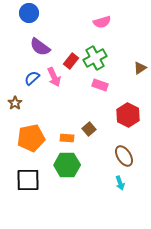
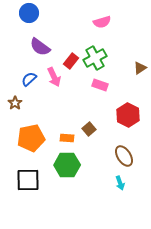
blue semicircle: moved 3 px left, 1 px down
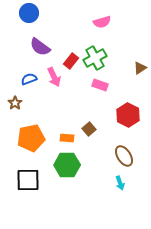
blue semicircle: rotated 21 degrees clockwise
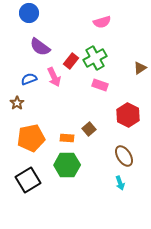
brown star: moved 2 px right
black square: rotated 30 degrees counterclockwise
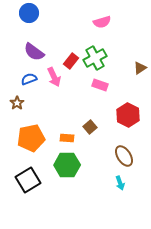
purple semicircle: moved 6 px left, 5 px down
brown square: moved 1 px right, 2 px up
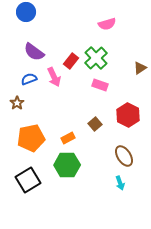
blue circle: moved 3 px left, 1 px up
pink semicircle: moved 5 px right, 2 px down
green cross: moved 1 px right; rotated 15 degrees counterclockwise
brown square: moved 5 px right, 3 px up
orange rectangle: moved 1 px right; rotated 32 degrees counterclockwise
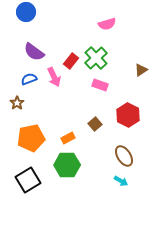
brown triangle: moved 1 px right, 2 px down
cyan arrow: moved 1 px right, 2 px up; rotated 40 degrees counterclockwise
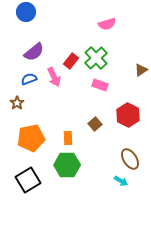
purple semicircle: rotated 75 degrees counterclockwise
orange rectangle: rotated 64 degrees counterclockwise
brown ellipse: moved 6 px right, 3 px down
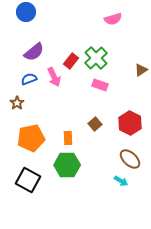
pink semicircle: moved 6 px right, 5 px up
red hexagon: moved 2 px right, 8 px down
brown ellipse: rotated 15 degrees counterclockwise
black square: rotated 30 degrees counterclockwise
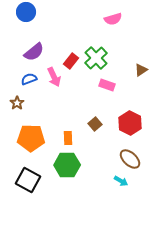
pink rectangle: moved 7 px right
orange pentagon: rotated 12 degrees clockwise
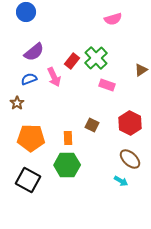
red rectangle: moved 1 px right
brown square: moved 3 px left, 1 px down; rotated 24 degrees counterclockwise
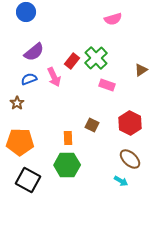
orange pentagon: moved 11 px left, 4 px down
